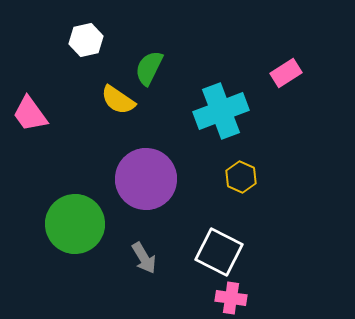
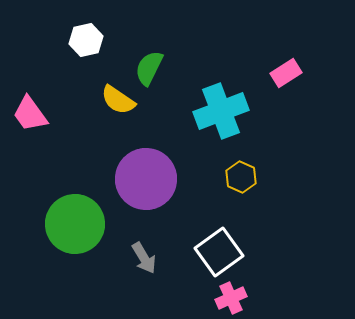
white square: rotated 27 degrees clockwise
pink cross: rotated 32 degrees counterclockwise
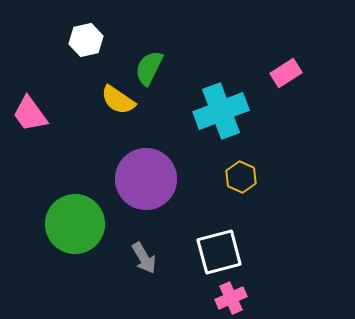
white square: rotated 21 degrees clockwise
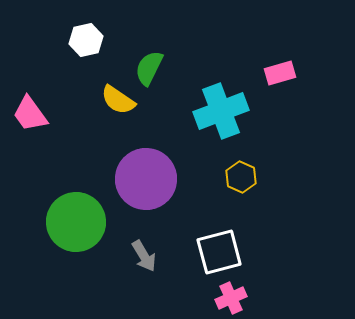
pink rectangle: moved 6 px left; rotated 16 degrees clockwise
green circle: moved 1 px right, 2 px up
gray arrow: moved 2 px up
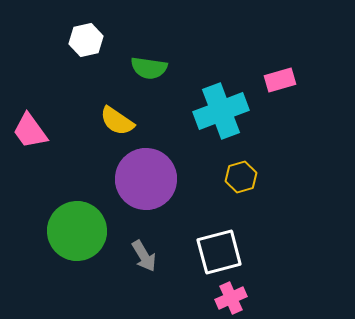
green semicircle: rotated 108 degrees counterclockwise
pink rectangle: moved 7 px down
yellow semicircle: moved 1 px left, 21 px down
pink trapezoid: moved 17 px down
yellow hexagon: rotated 20 degrees clockwise
green circle: moved 1 px right, 9 px down
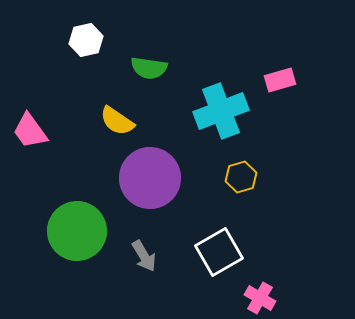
purple circle: moved 4 px right, 1 px up
white square: rotated 15 degrees counterclockwise
pink cross: moved 29 px right; rotated 36 degrees counterclockwise
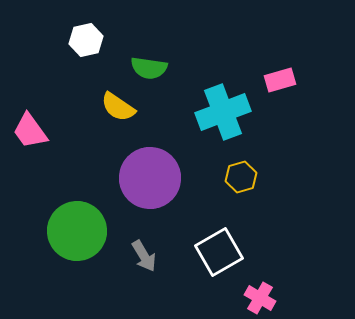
cyan cross: moved 2 px right, 1 px down
yellow semicircle: moved 1 px right, 14 px up
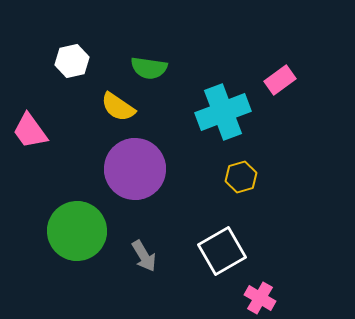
white hexagon: moved 14 px left, 21 px down
pink rectangle: rotated 20 degrees counterclockwise
purple circle: moved 15 px left, 9 px up
white square: moved 3 px right, 1 px up
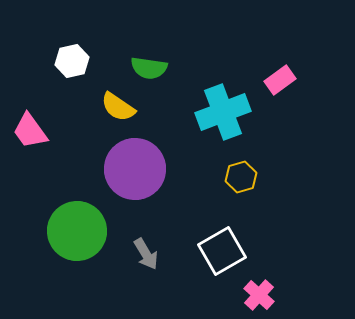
gray arrow: moved 2 px right, 2 px up
pink cross: moved 1 px left, 3 px up; rotated 12 degrees clockwise
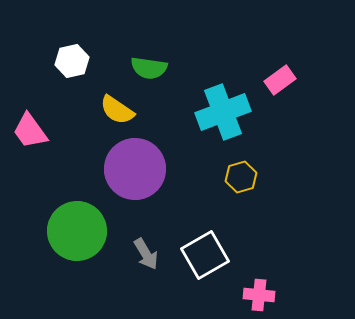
yellow semicircle: moved 1 px left, 3 px down
white square: moved 17 px left, 4 px down
pink cross: rotated 36 degrees counterclockwise
